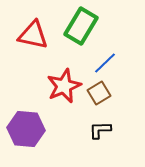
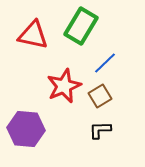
brown square: moved 1 px right, 3 px down
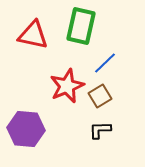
green rectangle: rotated 18 degrees counterclockwise
red star: moved 3 px right
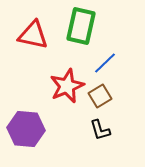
black L-shape: rotated 105 degrees counterclockwise
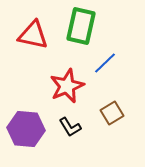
brown square: moved 12 px right, 17 px down
black L-shape: moved 30 px left, 3 px up; rotated 15 degrees counterclockwise
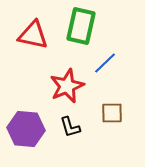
brown square: rotated 30 degrees clockwise
black L-shape: rotated 15 degrees clockwise
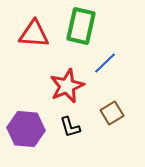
red triangle: moved 1 px right, 1 px up; rotated 8 degrees counterclockwise
brown square: rotated 30 degrees counterclockwise
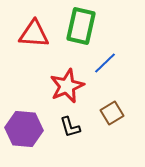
purple hexagon: moved 2 px left
